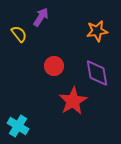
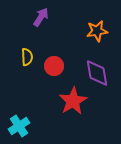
yellow semicircle: moved 8 px right, 23 px down; rotated 36 degrees clockwise
cyan cross: moved 1 px right; rotated 25 degrees clockwise
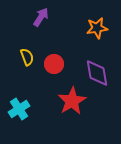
orange star: moved 3 px up
yellow semicircle: rotated 18 degrees counterclockwise
red circle: moved 2 px up
red star: moved 1 px left
cyan cross: moved 17 px up
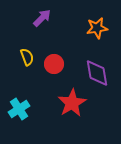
purple arrow: moved 1 px right, 1 px down; rotated 12 degrees clockwise
red star: moved 2 px down
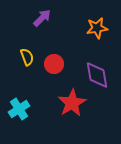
purple diamond: moved 2 px down
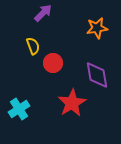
purple arrow: moved 1 px right, 5 px up
yellow semicircle: moved 6 px right, 11 px up
red circle: moved 1 px left, 1 px up
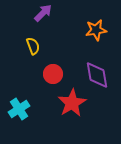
orange star: moved 1 px left, 2 px down
red circle: moved 11 px down
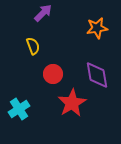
orange star: moved 1 px right, 2 px up
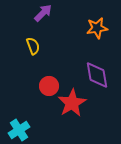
red circle: moved 4 px left, 12 px down
cyan cross: moved 21 px down
